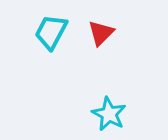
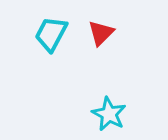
cyan trapezoid: moved 2 px down
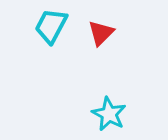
cyan trapezoid: moved 8 px up
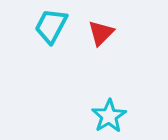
cyan star: moved 2 px down; rotated 12 degrees clockwise
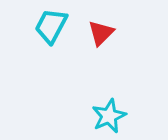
cyan star: rotated 8 degrees clockwise
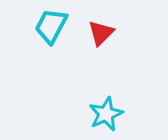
cyan star: moved 3 px left, 2 px up
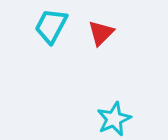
cyan star: moved 8 px right, 5 px down
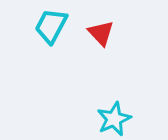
red triangle: rotated 28 degrees counterclockwise
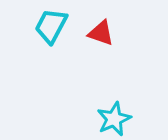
red triangle: rotated 28 degrees counterclockwise
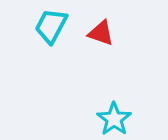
cyan star: rotated 12 degrees counterclockwise
